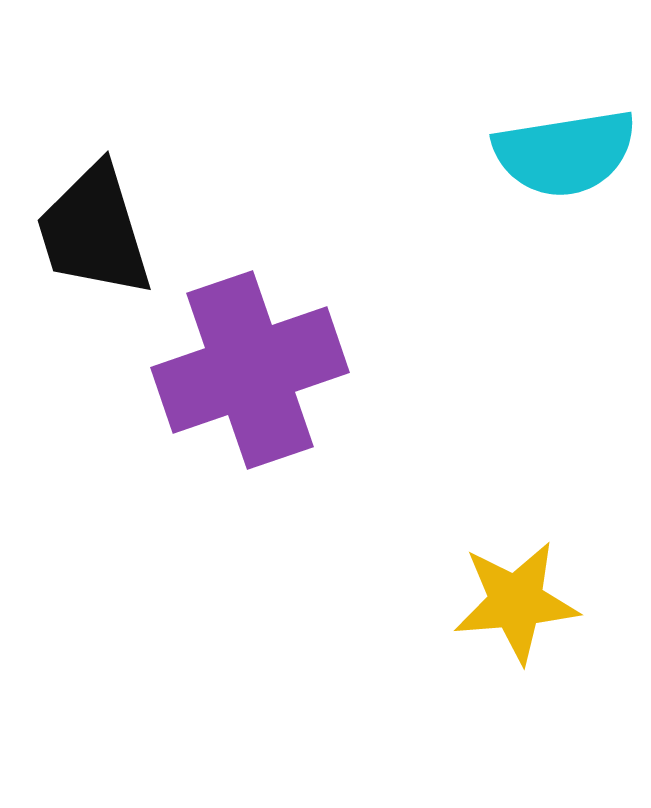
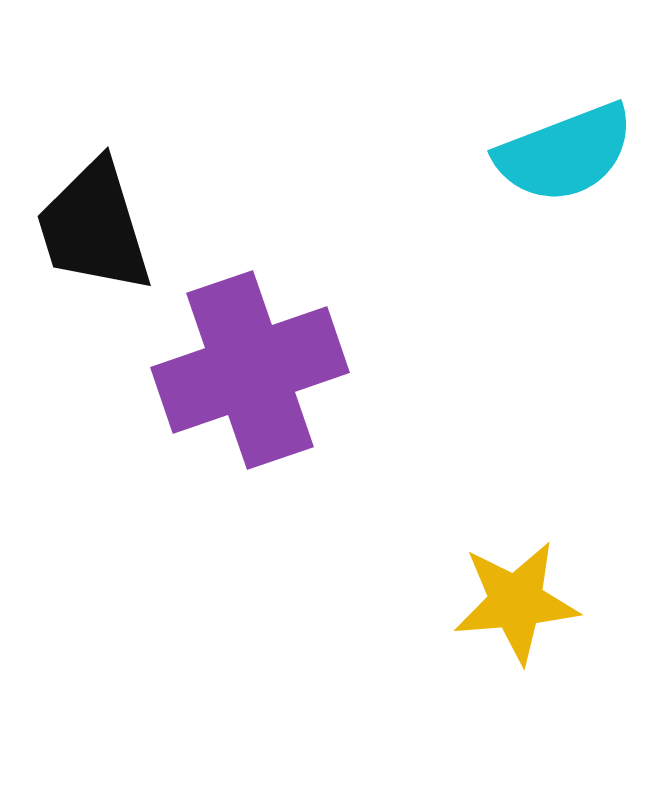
cyan semicircle: rotated 12 degrees counterclockwise
black trapezoid: moved 4 px up
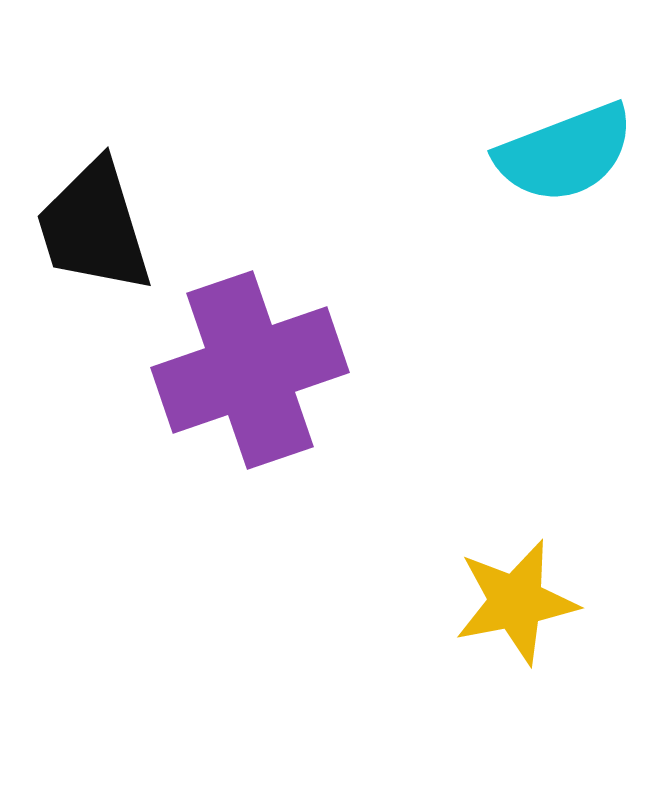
yellow star: rotated 6 degrees counterclockwise
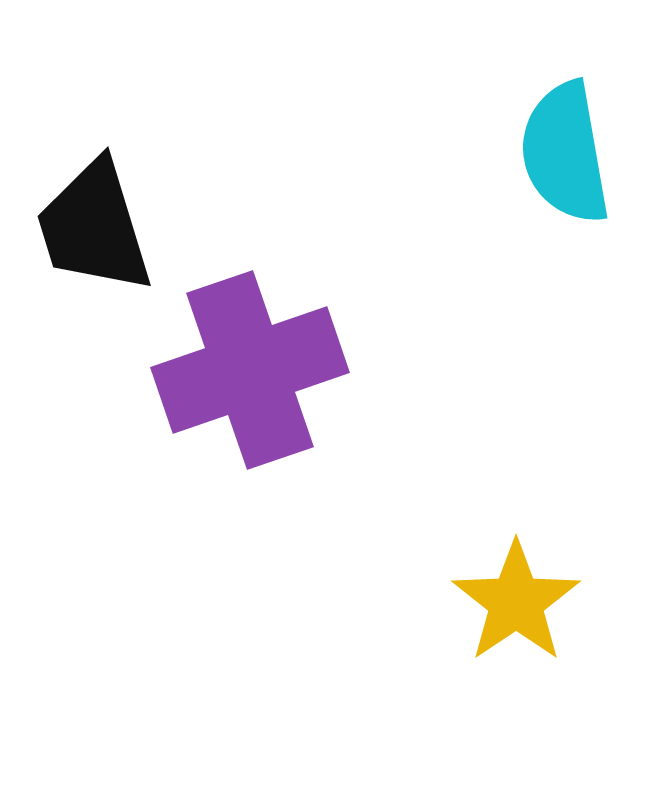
cyan semicircle: rotated 101 degrees clockwise
yellow star: rotated 23 degrees counterclockwise
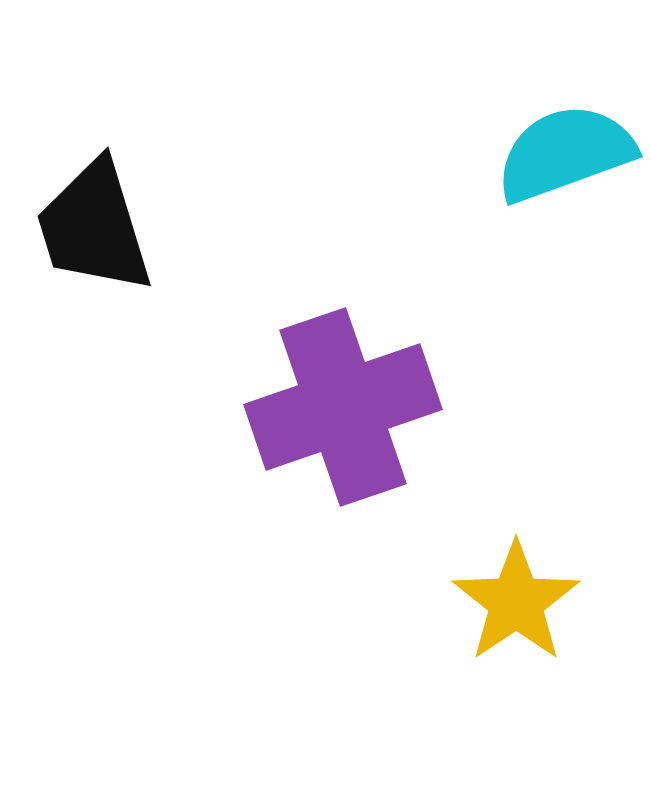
cyan semicircle: rotated 80 degrees clockwise
purple cross: moved 93 px right, 37 px down
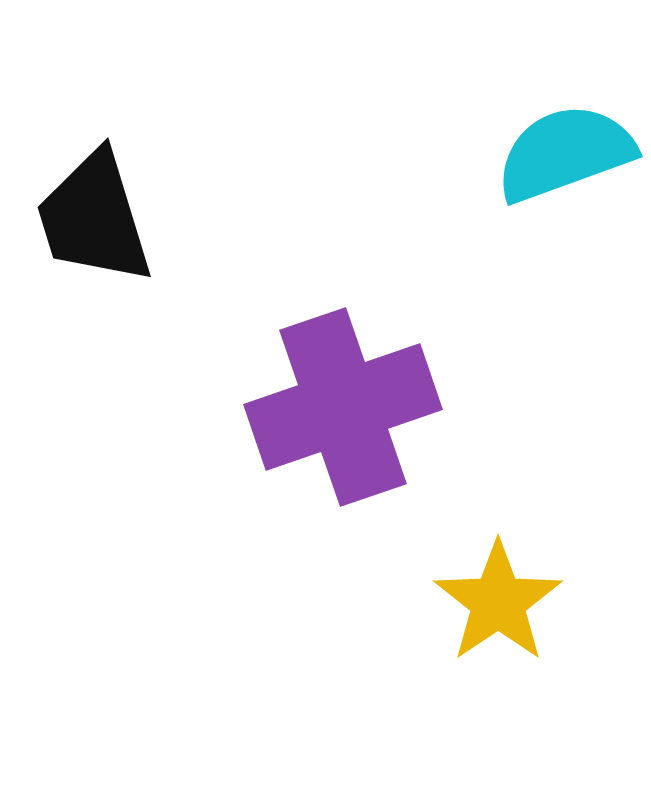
black trapezoid: moved 9 px up
yellow star: moved 18 px left
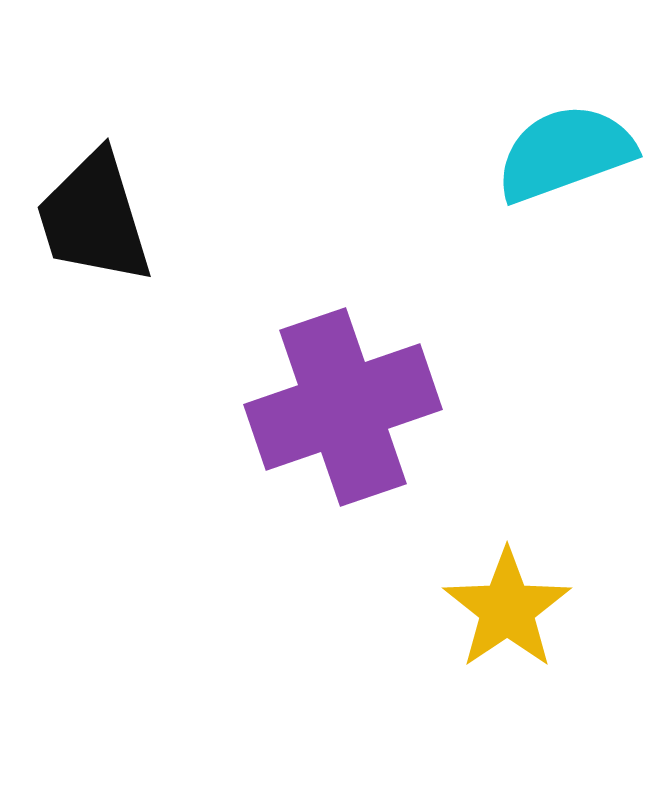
yellow star: moved 9 px right, 7 px down
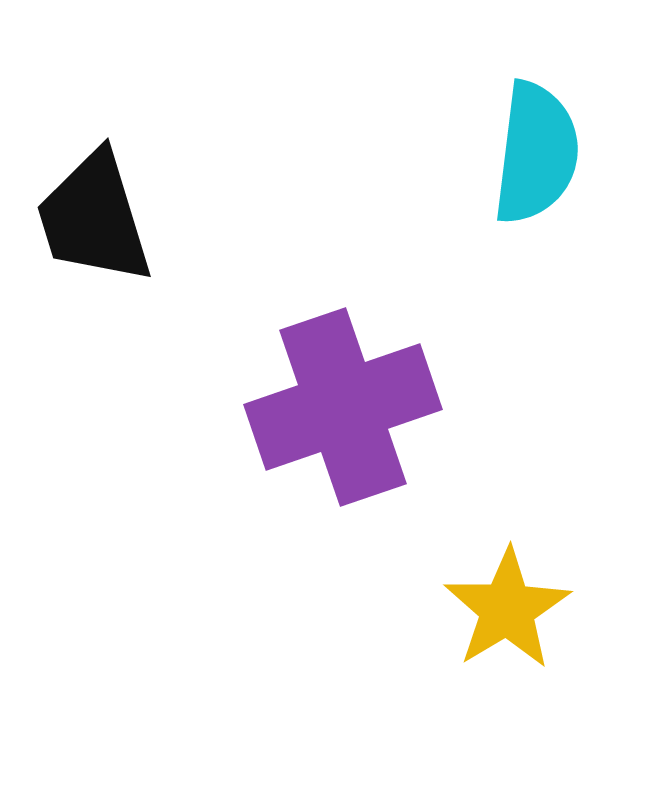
cyan semicircle: moved 29 px left; rotated 117 degrees clockwise
yellow star: rotated 3 degrees clockwise
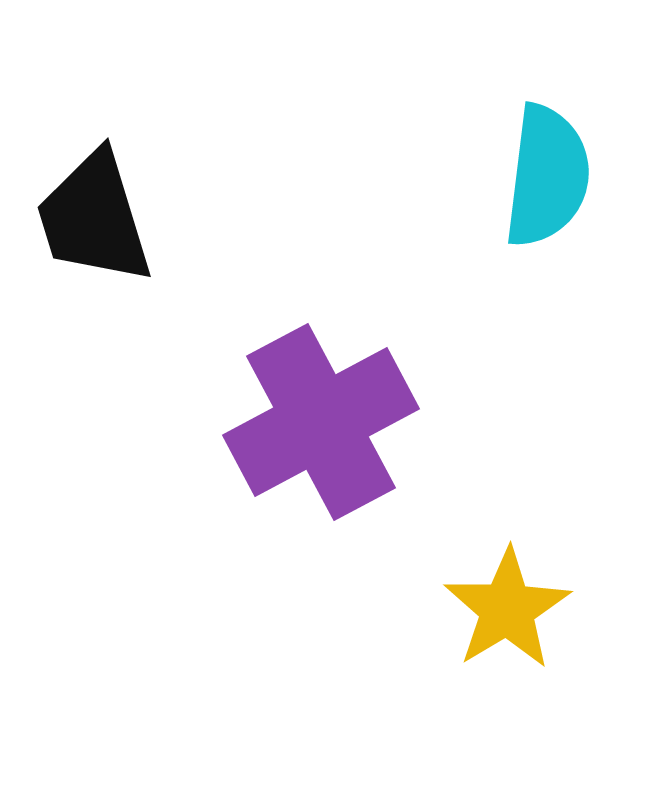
cyan semicircle: moved 11 px right, 23 px down
purple cross: moved 22 px left, 15 px down; rotated 9 degrees counterclockwise
